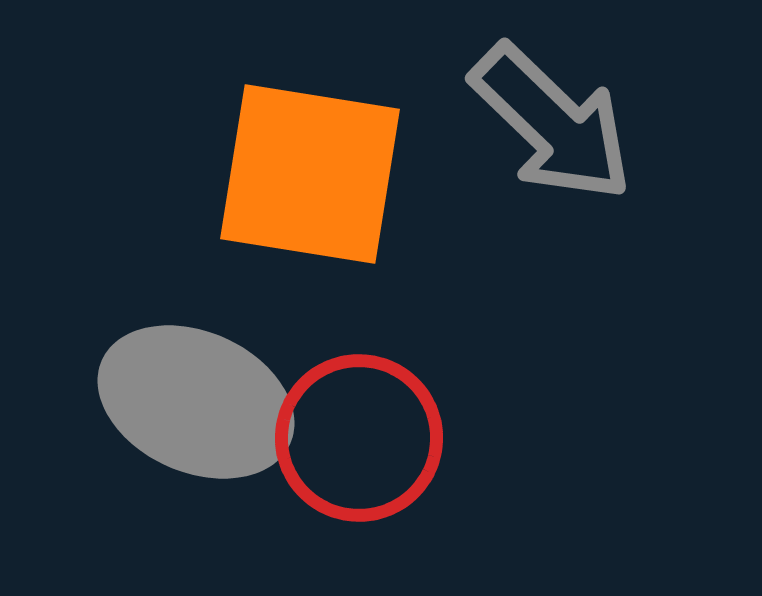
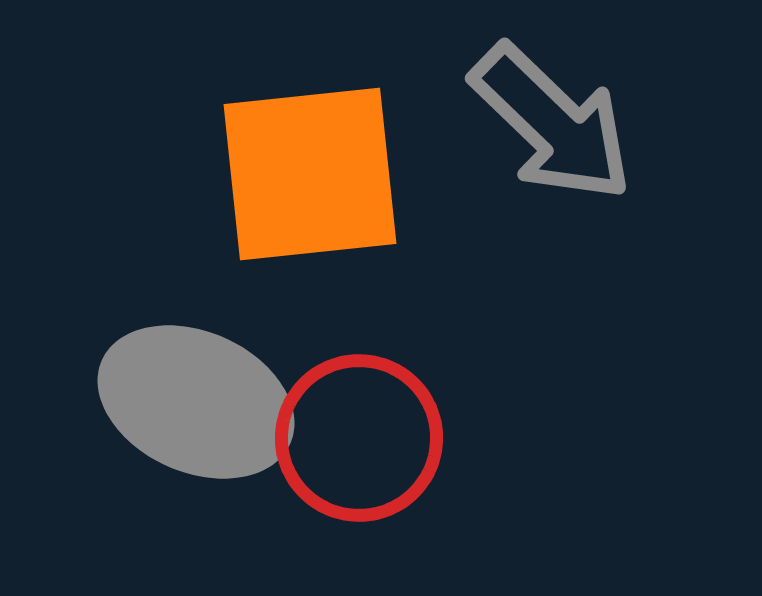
orange square: rotated 15 degrees counterclockwise
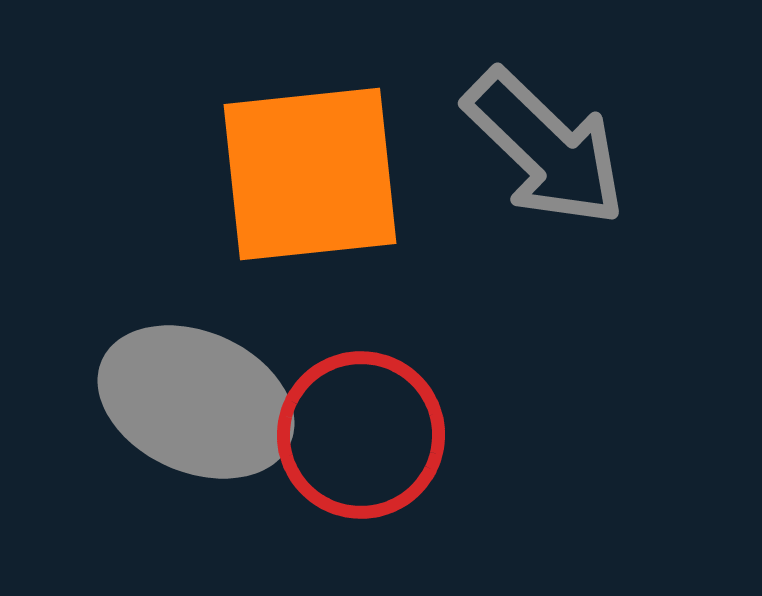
gray arrow: moved 7 px left, 25 px down
red circle: moved 2 px right, 3 px up
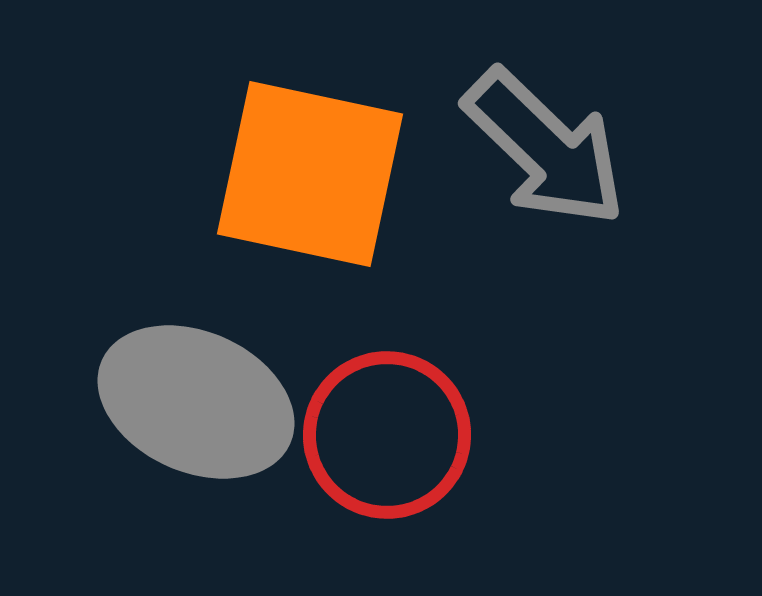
orange square: rotated 18 degrees clockwise
red circle: moved 26 px right
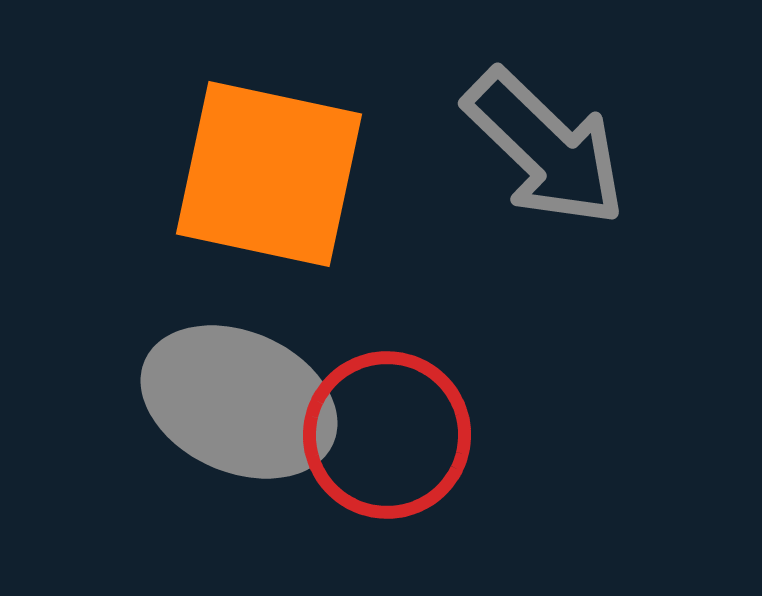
orange square: moved 41 px left
gray ellipse: moved 43 px right
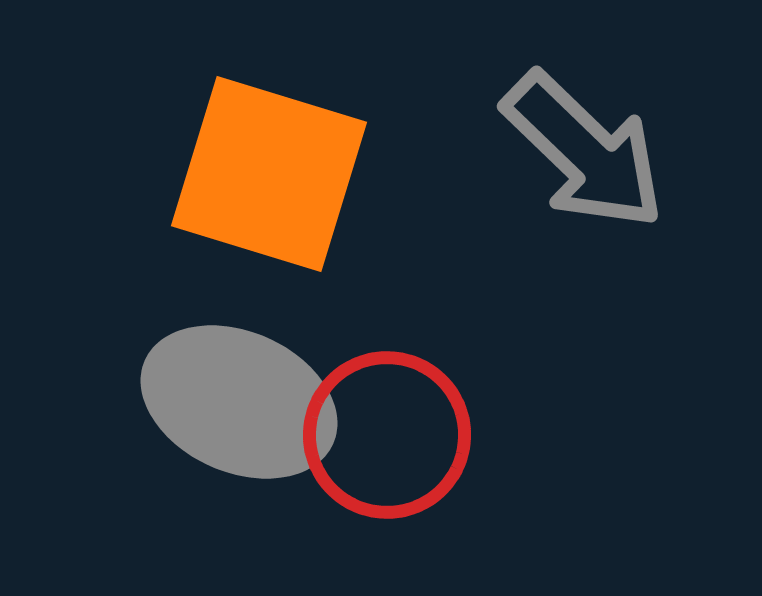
gray arrow: moved 39 px right, 3 px down
orange square: rotated 5 degrees clockwise
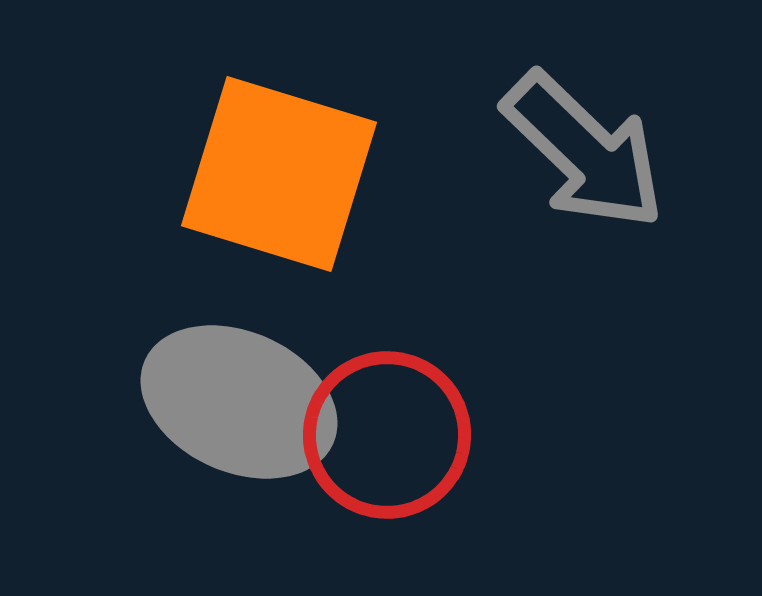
orange square: moved 10 px right
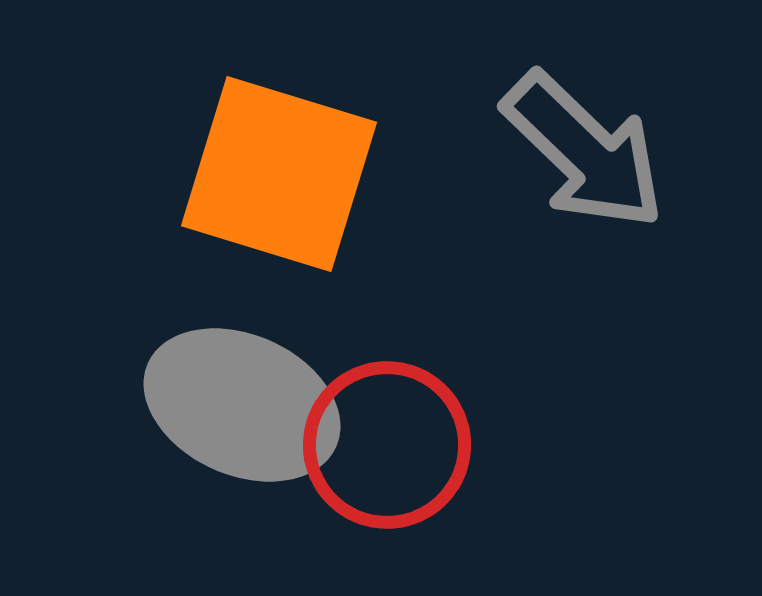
gray ellipse: moved 3 px right, 3 px down
red circle: moved 10 px down
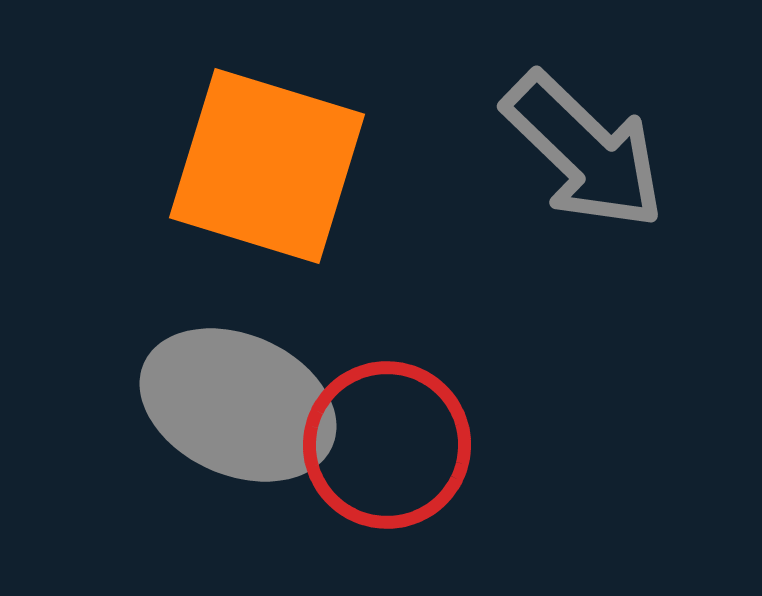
orange square: moved 12 px left, 8 px up
gray ellipse: moved 4 px left
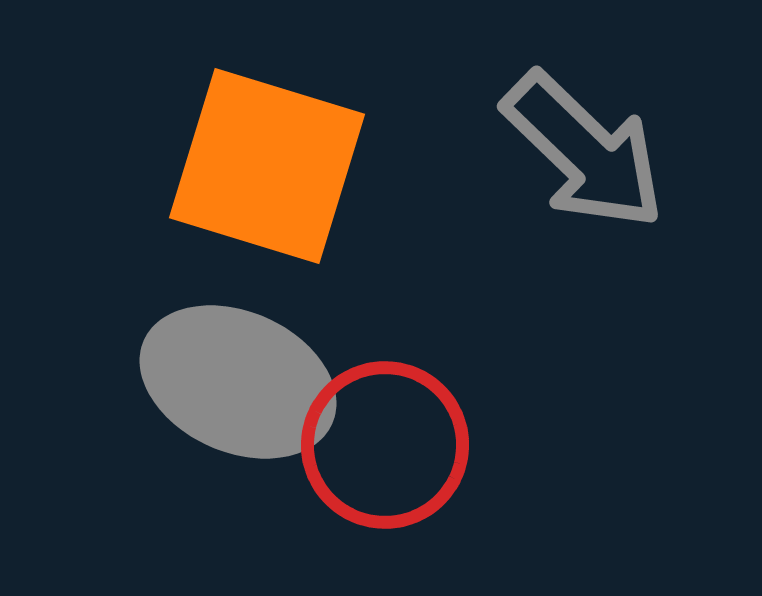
gray ellipse: moved 23 px up
red circle: moved 2 px left
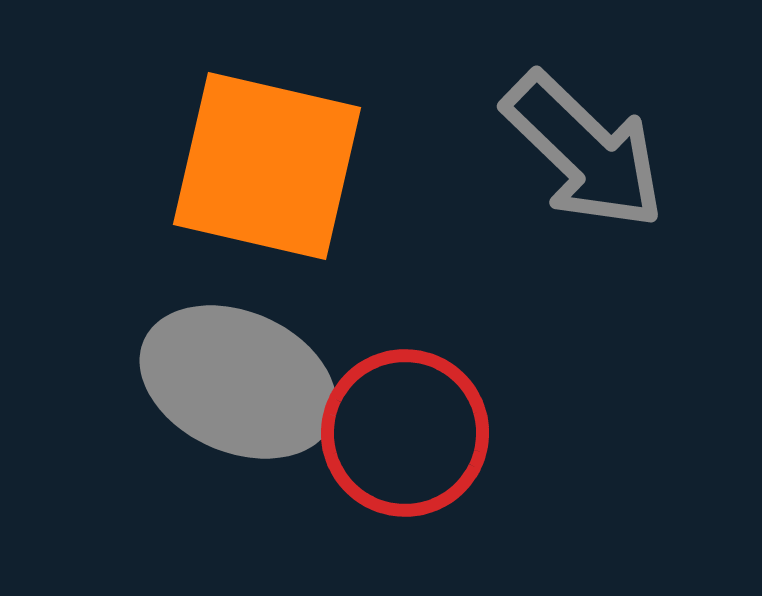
orange square: rotated 4 degrees counterclockwise
red circle: moved 20 px right, 12 px up
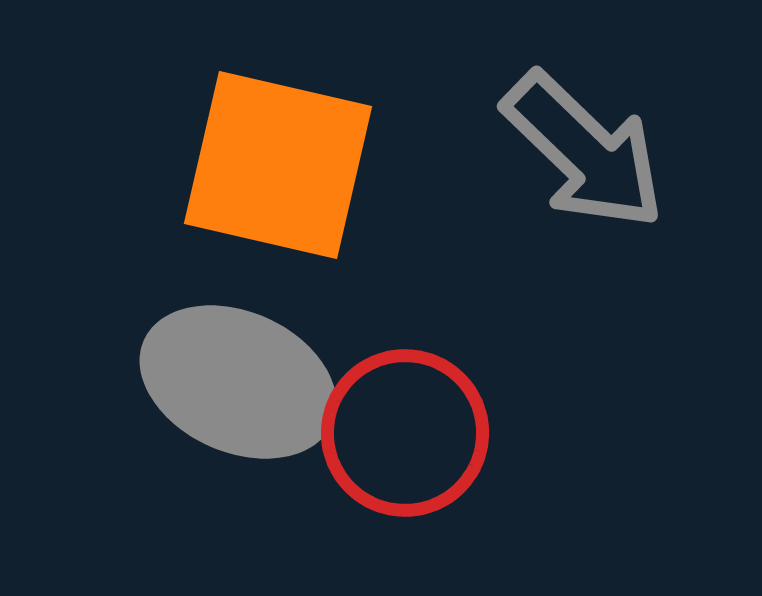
orange square: moved 11 px right, 1 px up
